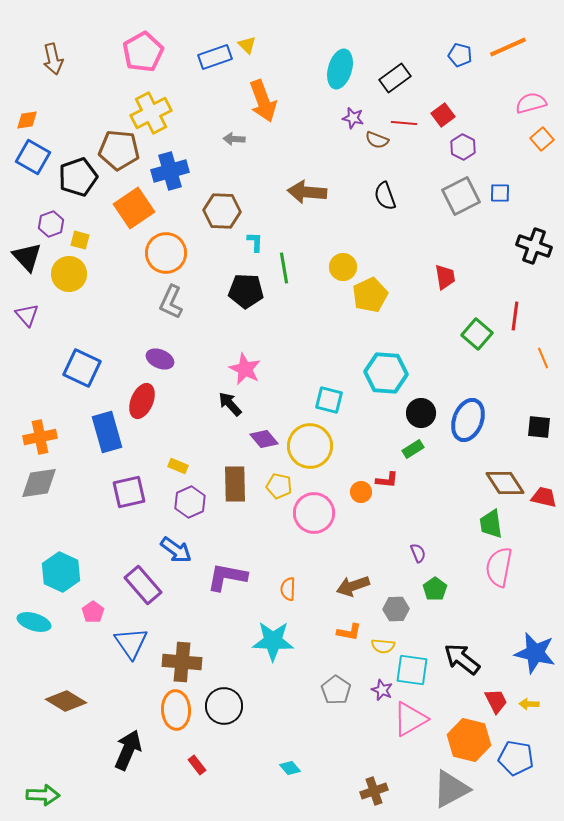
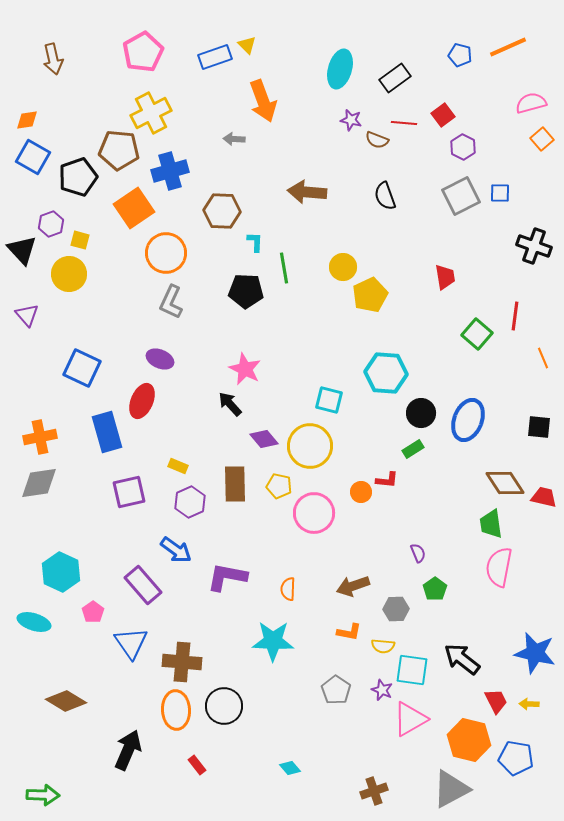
purple star at (353, 118): moved 2 px left, 2 px down
black triangle at (27, 257): moved 5 px left, 7 px up
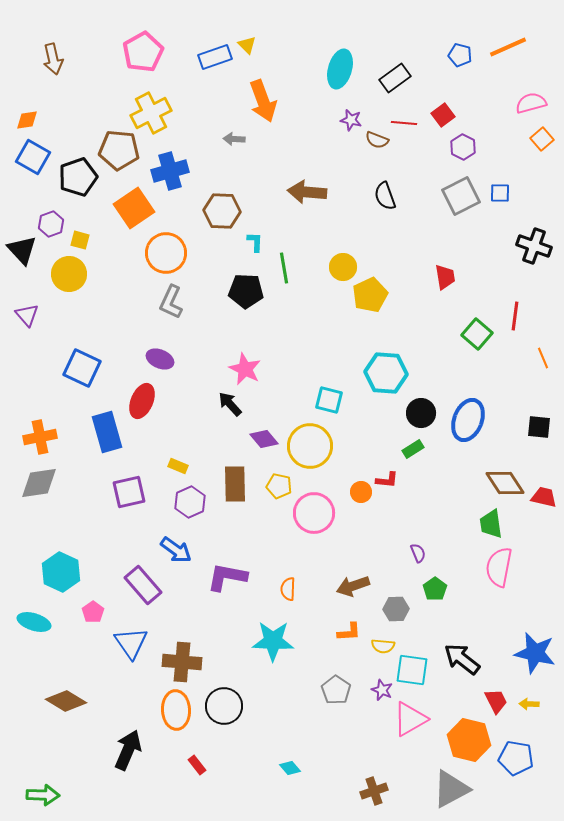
orange L-shape at (349, 632): rotated 15 degrees counterclockwise
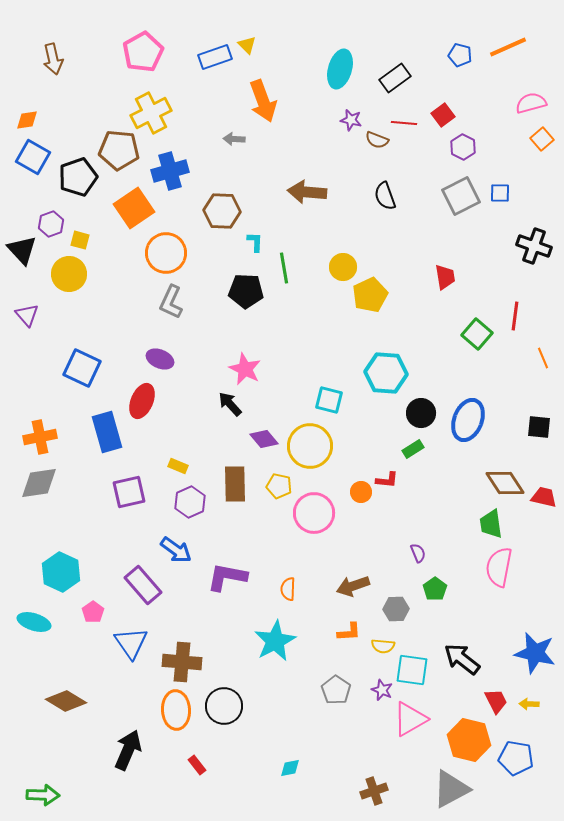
cyan star at (273, 641): moved 2 px right; rotated 30 degrees counterclockwise
cyan diamond at (290, 768): rotated 60 degrees counterclockwise
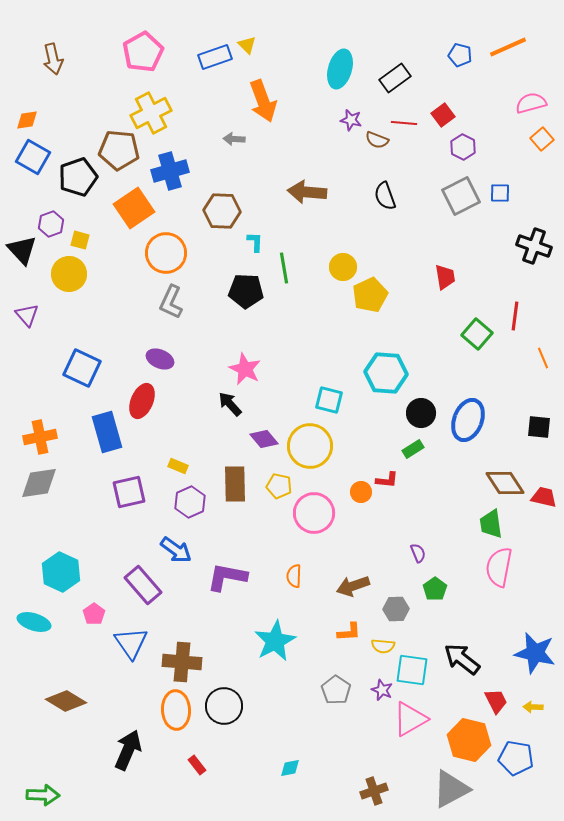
orange semicircle at (288, 589): moved 6 px right, 13 px up
pink pentagon at (93, 612): moved 1 px right, 2 px down
yellow arrow at (529, 704): moved 4 px right, 3 px down
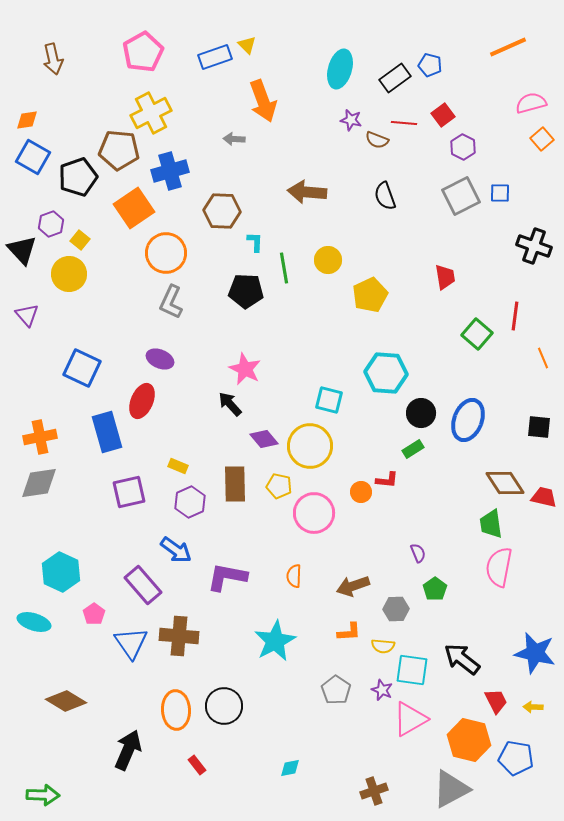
blue pentagon at (460, 55): moved 30 px left, 10 px down
yellow square at (80, 240): rotated 24 degrees clockwise
yellow circle at (343, 267): moved 15 px left, 7 px up
brown cross at (182, 662): moved 3 px left, 26 px up
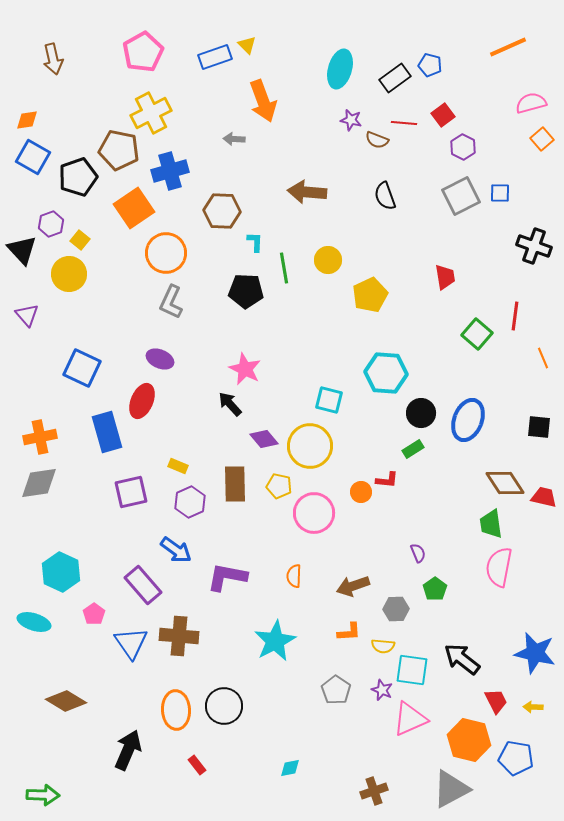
brown pentagon at (119, 150): rotated 6 degrees clockwise
purple square at (129, 492): moved 2 px right
pink triangle at (410, 719): rotated 6 degrees clockwise
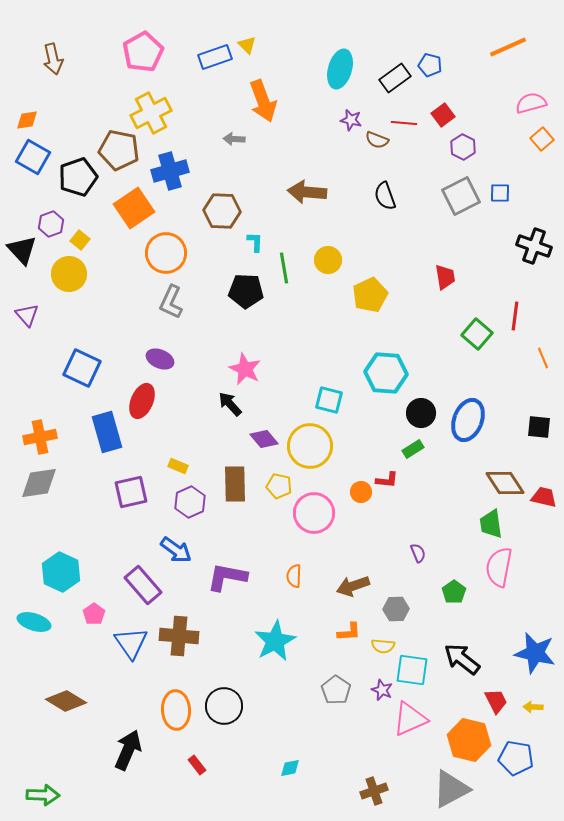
green pentagon at (435, 589): moved 19 px right, 3 px down
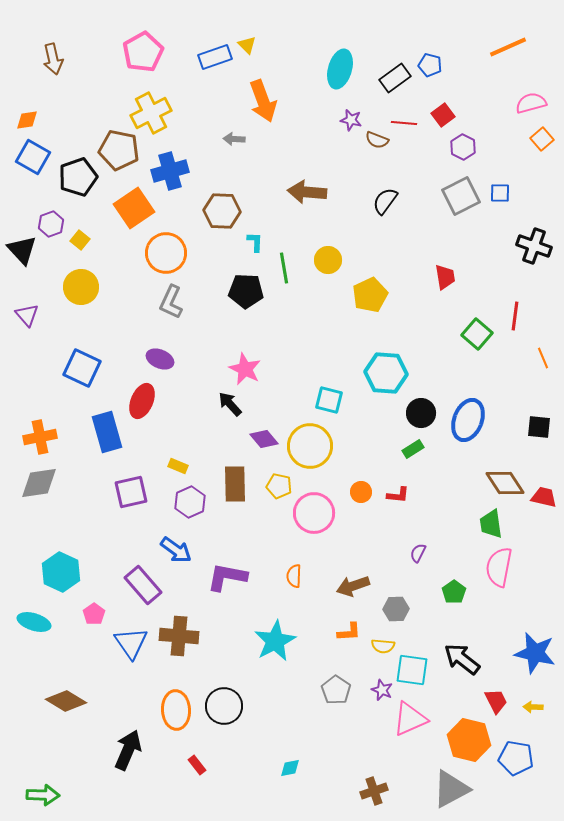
black semicircle at (385, 196): moved 5 px down; rotated 56 degrees clockwise
yellow circle at (69, 274): moved 12 px right, 13 px down
red L-shape at (387, 480): moved 11 px right, 15 px down
purple semicircle at (418, 553): rotated 132 degrees counterclockwise
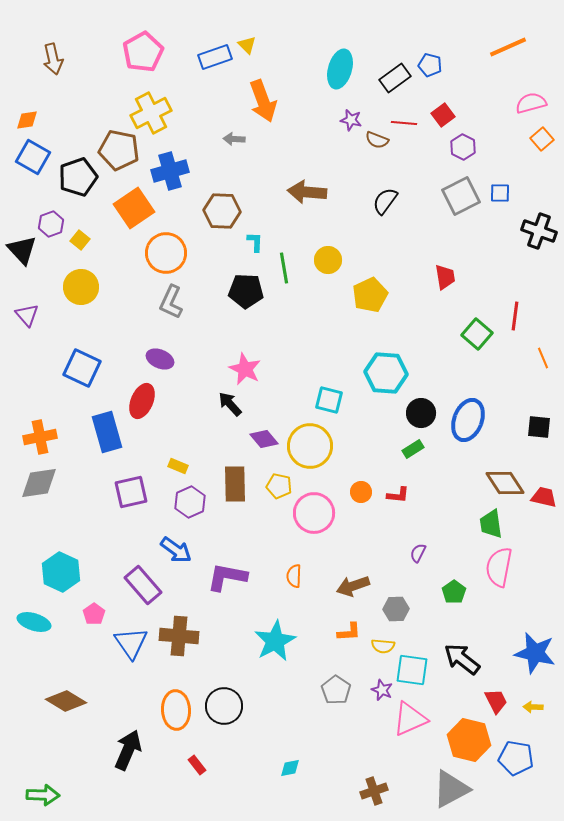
black cross at (534, 246): moved 5 px right, 15 px up
